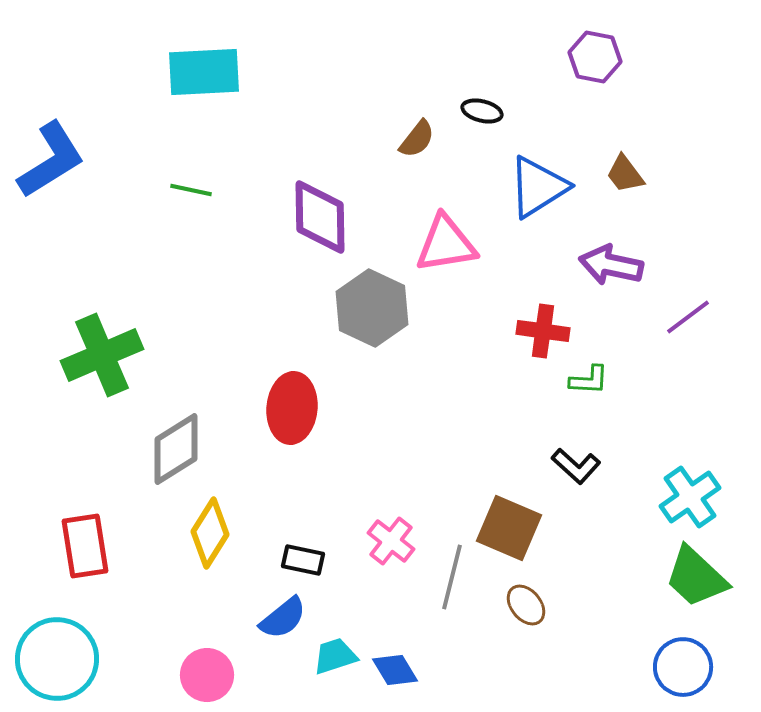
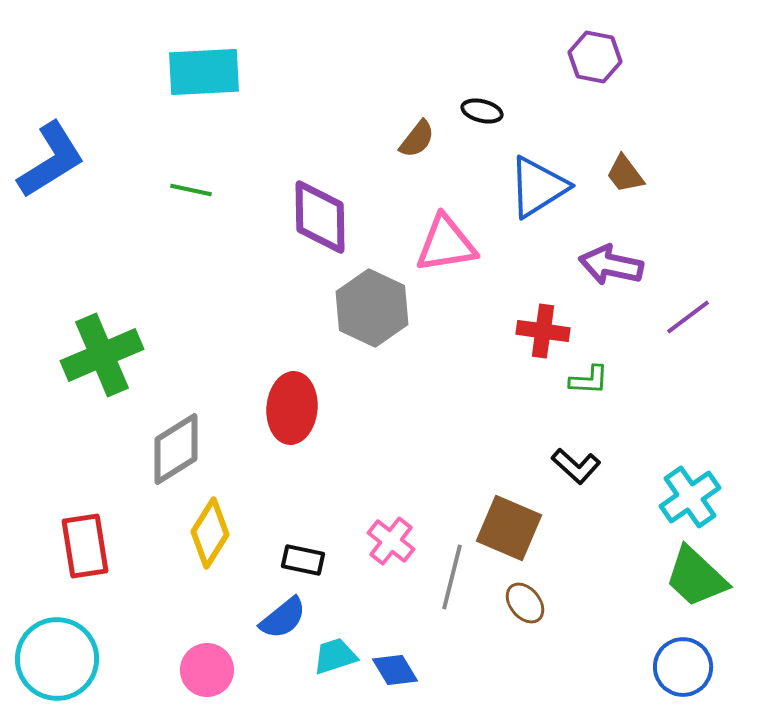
brown ellipse: moved 1 px left, 2 px up
pink circle: moved 5 px up
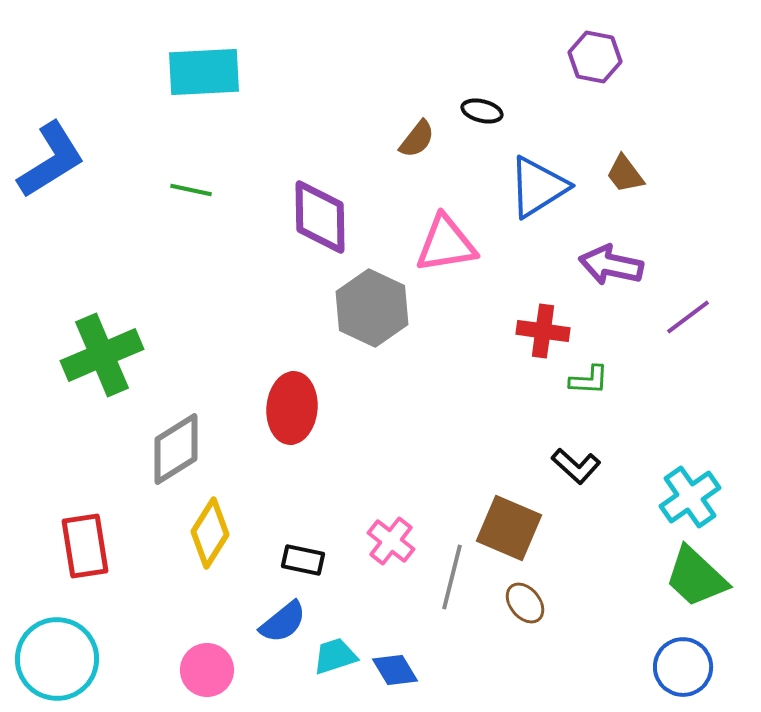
blue semicircle: moved 4 px down
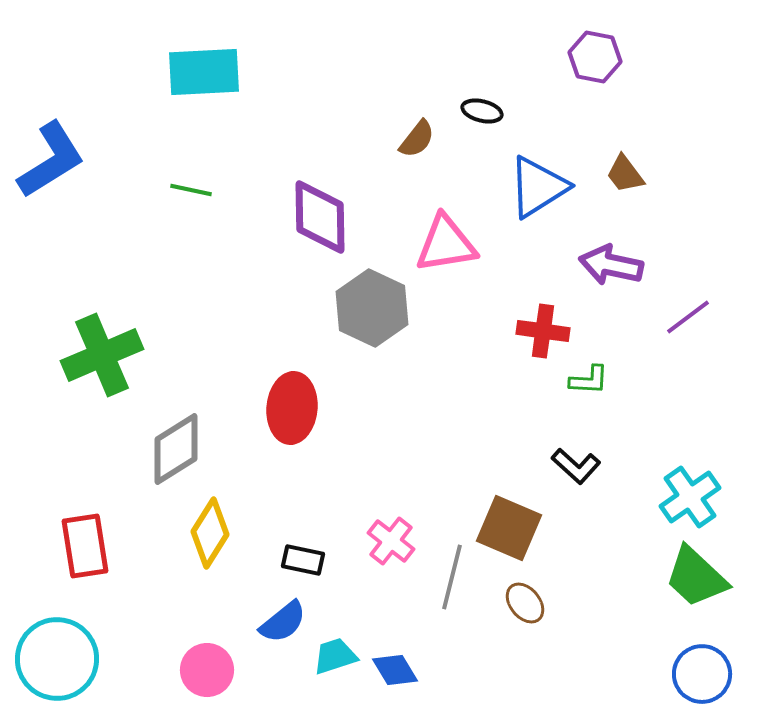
blue circle: moved 19 px right, 7 px down
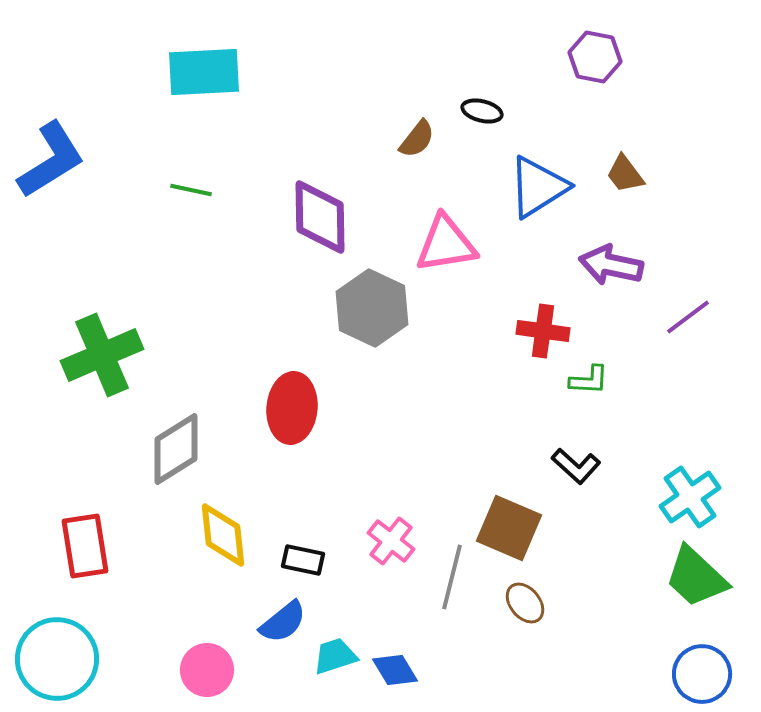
yellow diamond: moved 13 px right, 2 px down; rotated 38 degrees counterclockwise
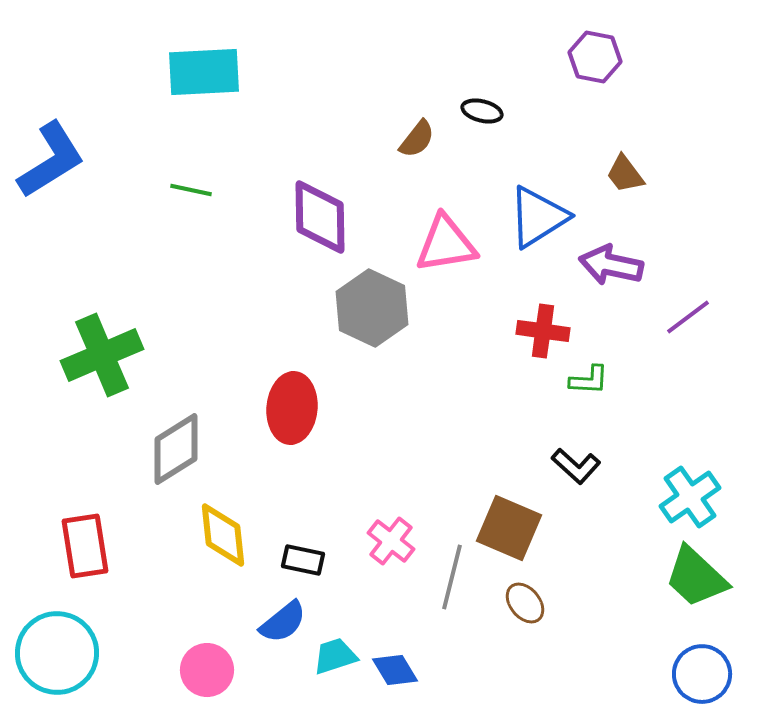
blue triangle: moved 30 px down
cyan circle: moved 6 px up
